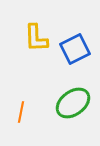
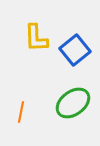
blue square: moved 1 px down; rotated 12 degrees counterclockwise
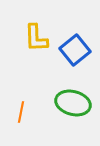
green ellipse: rotated 52 degrees clockwise
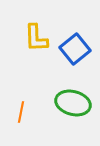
blue square: moved 1 px up
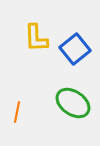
green ellipse: rotated 20 degrees clockwise
orange line: moved 4 px left
